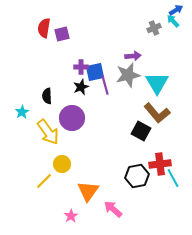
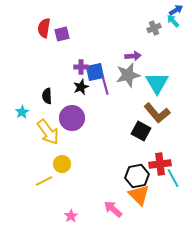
yellow line: rotated 18 degrees clockwise
orange triangle: moved 51 px right, 4 px down; rotated 20 degrees counterclockwise
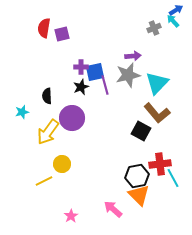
cyan triangle: rotated 15 degrees clockwise
cyan star: rotated 16 degrees clockwise
yellow arrow: rotated 72 degrees clockwise
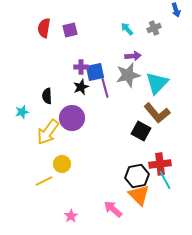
blue arrow: rotated 104 degrees clockwise
cyan arrow: moved 46 px left, 8 px down
purple square: moved 8 px right, 4 px up
purple line: moved 3 px down
cyan line: moved 8 px left, 2 px down
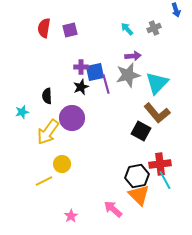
purple line: moved 1 px right, 4 px up
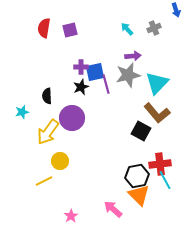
yellow circle: moved 2 px left, 3 px up
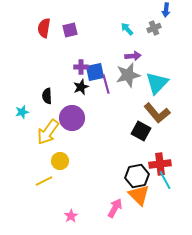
blue arrow: moved 10 px left; rotated 24 degrees clockwise
pink arrow: moved 2 px right, 1 px up; rotated 78 degrees clockwise
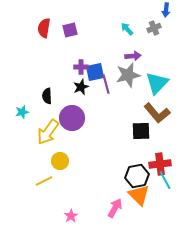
black square: rotated 30 degrees counterclockwise
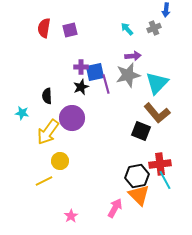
cyan star: moved 1 px down; rotated 24 degrees clockwise
black square: rotated 24 degrees clockwise
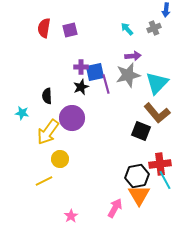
yellow circle: moved 2 px up
orange triangle: rotated 15 degrees clockwise
